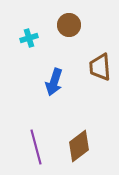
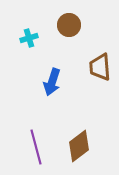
blue arrow: moved 2 px left
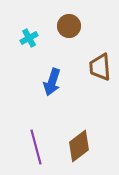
brown circle: moved 1 px down
cyan cross: rotated 12 degrees counterclockwise
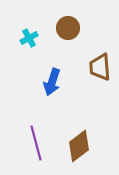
brown circle: moved 1 px left, 2 px down
purple line: moved 4 px up
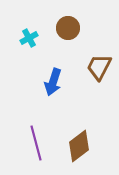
brown trapezoid: moved 1 px left; rotated 32 degrees clockwise
blue arrow: moved 1 px right
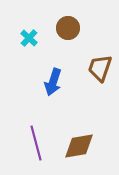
cyan cross: rotated 18 degrees counterclockwise
brown trapezoid: moved 1 px right, 1 px down; rotated 8 degrees counterclockwise
brown diamond: rotated 28 degrees clockwise
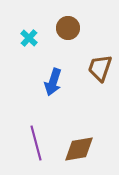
brown diamond: moved 3 px down
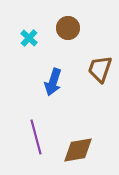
brown trapezoid: moved 1 px down
purple line: moved 6 px up
brown diamond: moved 1 px left, 1 px down
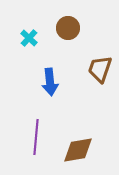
blue arrow: moved 3 px left; rotated 24 degrees counterclockwise
purple line: rotated 20 degrees clockwise
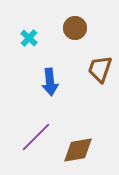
brown circle: moved 7 px right
purple line: rotated 40 degrees clockwise
